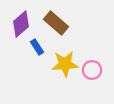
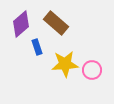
blue rectangle: rotated 14 degrees clockwise
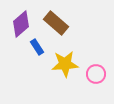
blue rectangle: rotated 14 degrees counterclockwise
pink circle: moved 4 px right, 4 px down
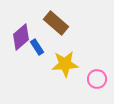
purple diamond: moved 13 px down
pink circle: moved 1 px right, 5 px down
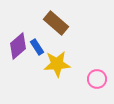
purple diamond: moved 3 px left, 9 px down
yellow star: moved 8 px left
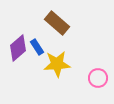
brown rectangle: moved 1 px right
purple diamond: moved 2 px down
pink circle: moved 1 px right, 1 px up
